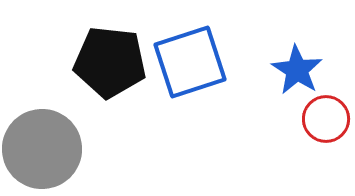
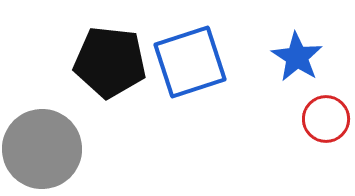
blue star: moved 13 px up
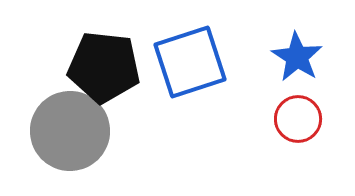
black pentagon: moved 6 px left, 5 px down
red circle: moved 28 px left
gray circle: moved 28 px right, 18 px up
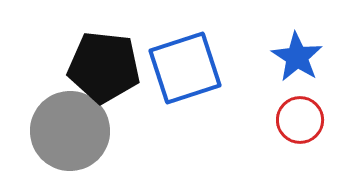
blue square: moved 5 px left, 6 px down
red circle: moved 2 px right, 1 px down
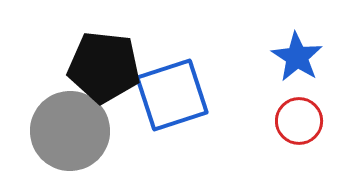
blue square: moved 13 px left, 27 px down
red circle: moved 1 px left, 1 px down
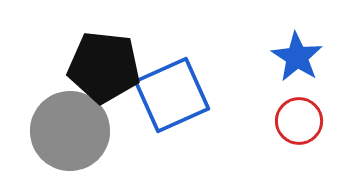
blue square: rotated 6 degrees counterclockwise
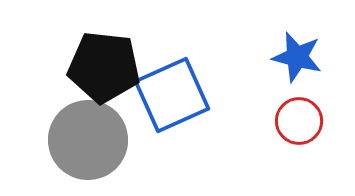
blue star: rotated 18 degrees counterclockwise
gray circle: moved 18 px right, 9 px down
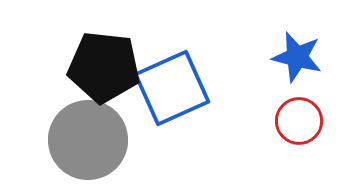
blue square: moved 7 px up
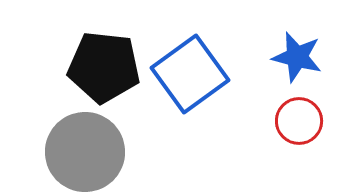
blue square: moved 18 px right, 14 px up; rotated 12 degrees counterclockwise
gray circle: moved 3 px left, 12 px down
